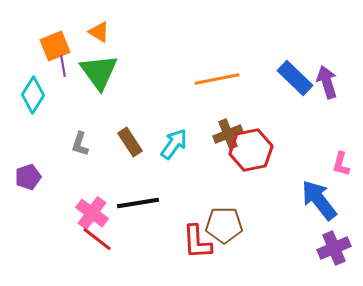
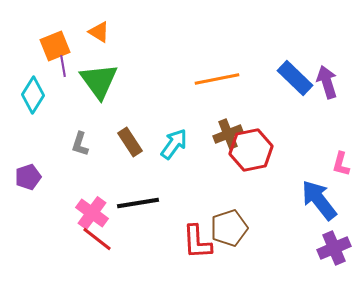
green triangle: moved 9 px down
brown pentagon: moved 5 px right, 3 px down; rotated 18 degrees counterclockwise
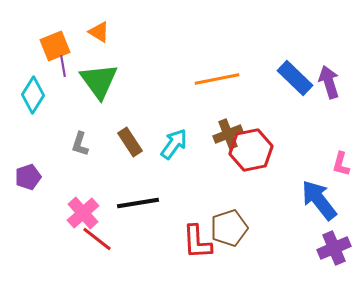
purple arrow: moved 2 px right
pink cross: moved 9 px left; rotated 12 degrees clockwise
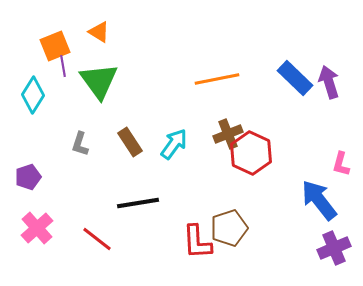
red hexagon: moved 3 px down; rotated 24 degrees counterclockwise
pink cross: moved 46 px left, 15 px down
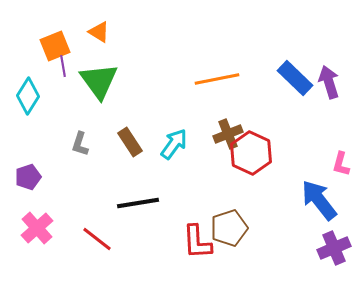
cyan diamond: moved 5 px left, 1 px down
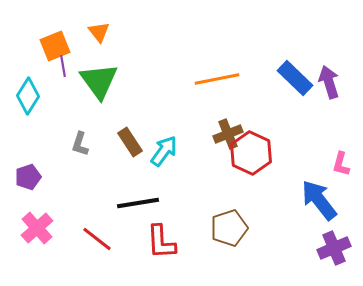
orange triangle: rotated 20 degrees clockwise
cyan arrow: moved 10 px left, 7 px down
red L-shape: moved 36 px left
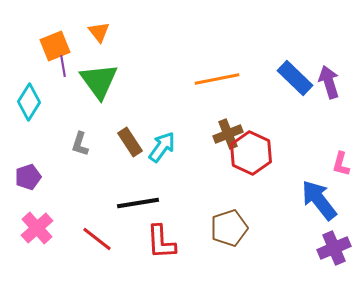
cyan diamond: moved 1 px right, 6 px down
cyan arrow: moved 2 px left, 4 px up
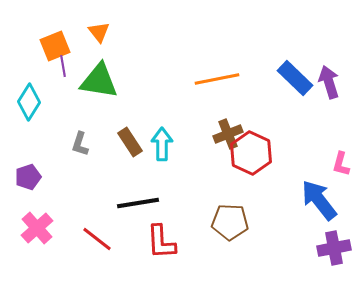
green triangle: rotated 45 degrees counterclockwise
cyan arrow: moved 3 px up; rotated 36 degrees counterclockwise
brown pentagon: moved 1 px right, 6 px up; rotated 21 degrees clockwise
purple cross: rotated 12 degrees clockwise
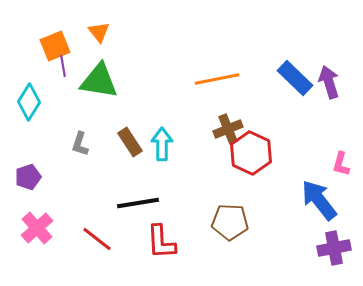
brown cross: moved 5 px up
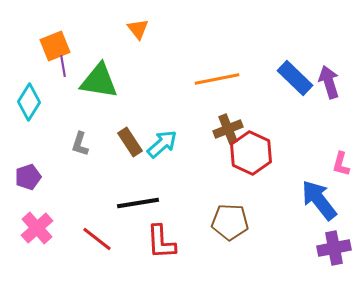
orange triangle: moved 39 px right, 3 px up
cyan arrow: rotated 48 degrees clockwise
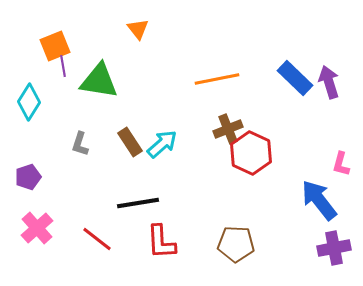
brown pentagon: moved 6 px right, 22 px down
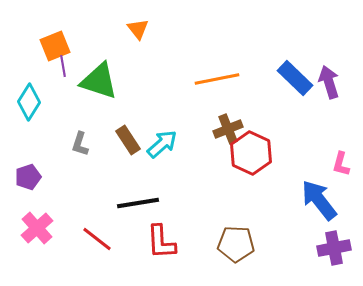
green triangle: rotated 9 degrees clockwise
brown rectangle: moved 2 px left, 2 px up
